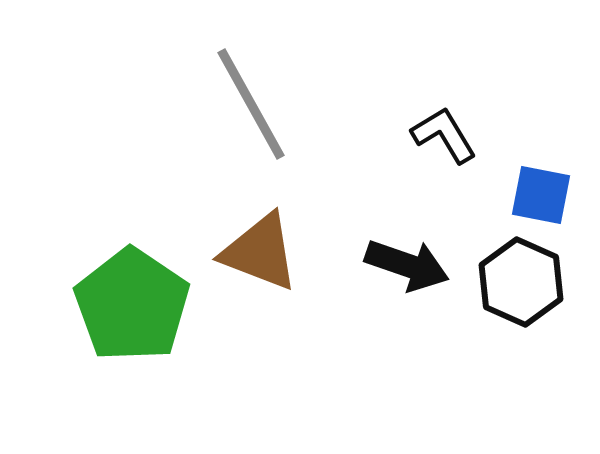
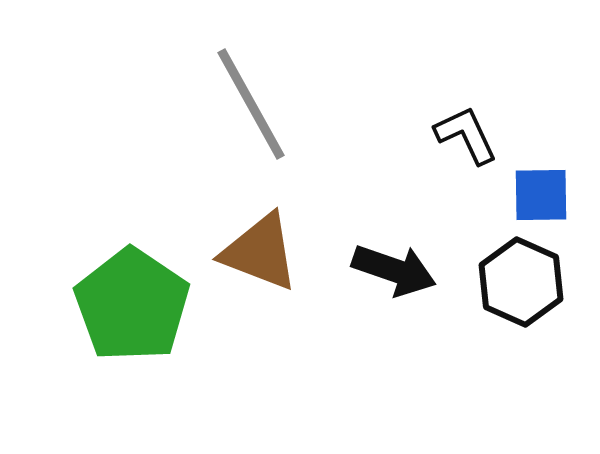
black L-shape: moved 22 px right; rotated 6 degrees clockwise
blue square: rotated 12 degrees counterclockwise
black arrow: moved 13 px left, 5 px down
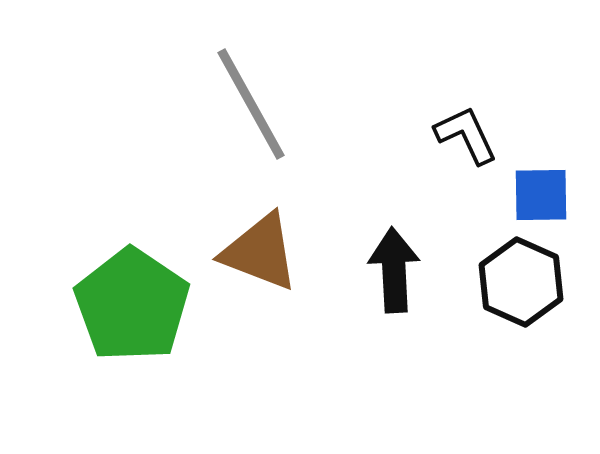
black arrow: rotated 112 degrees counterclockwise
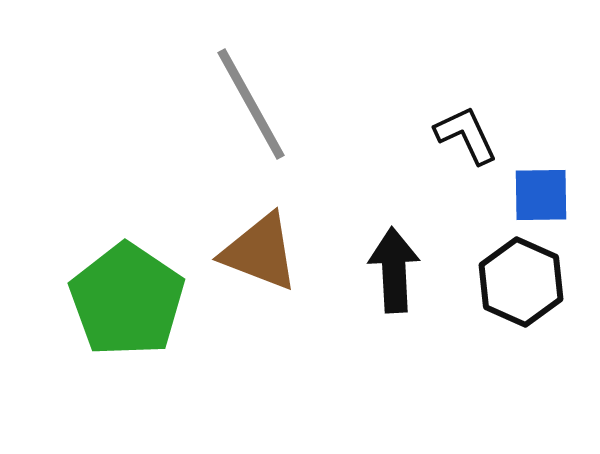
green pentagon: moved 5 px left, 5 px up
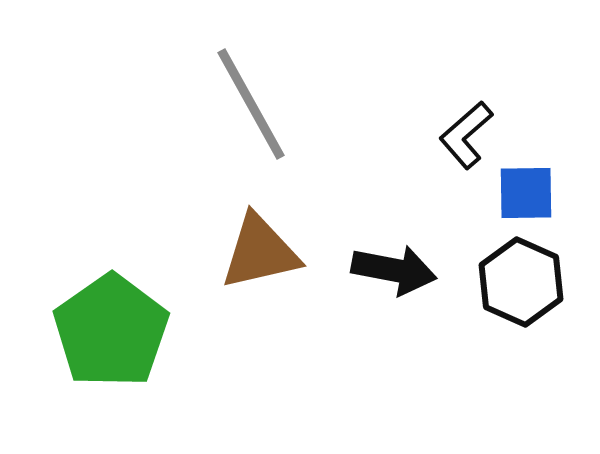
black L-shape: rotated 106 degrees counterclockwise
blue square: moved 15 px left, 2 px up
brown triangle: rotated 34 degrees counterclockwise
black arrow: rotated 104 degrees clockwise
green pentagon: moved 16 px left, 31 px down; rotated 3 degrees clockwise
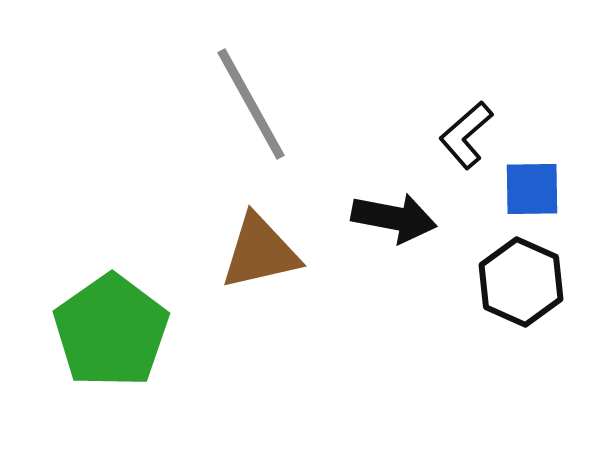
blue square: moved 6 px right, 4 px up
black arrow: moved 52 px up
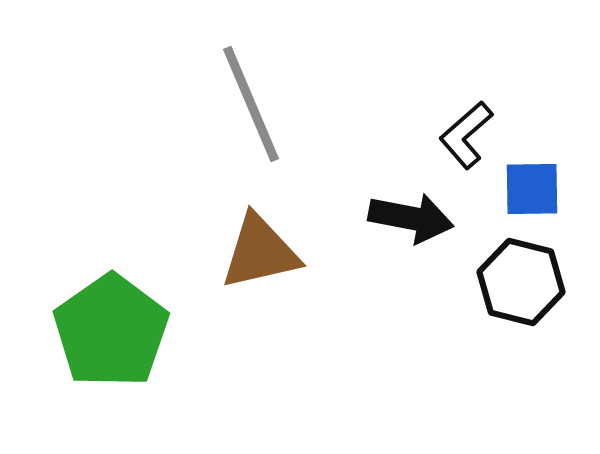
gray line: rotated 6 degrees clockwise
black arrow: moved 17 px right
black hexagon: rotated 10 degrees counterclockwise
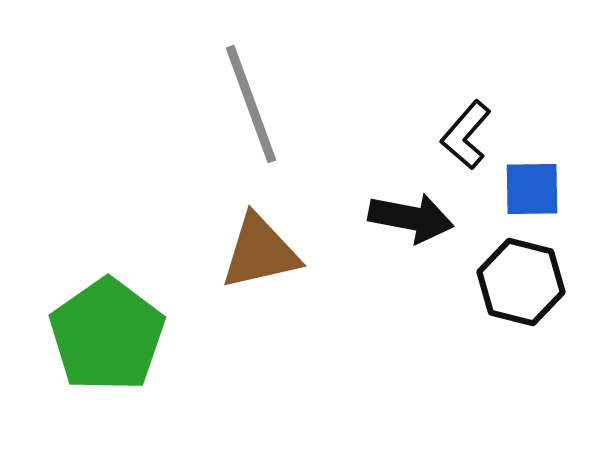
gray line: rotated 3 degrees clockwise
black L-shape: rotated 8 degrees counterclockwise
green pentagon: moved 4 px left, 4 px down
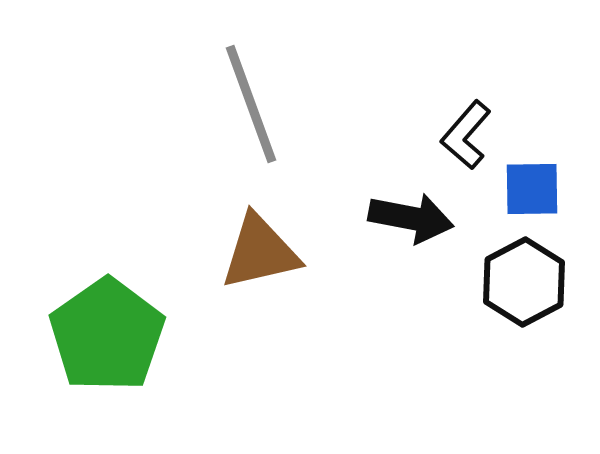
black hexagon: moved 3 px right; rotated 18 degrees clockwise
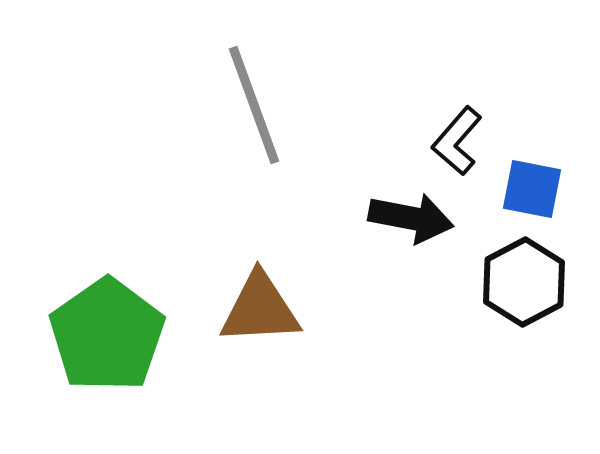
gray line: moved 3 px right, 1 px down
black L-shape: moved 9 px left, 6 px down
blue square: rotated 12 degrees clockwise
brown triangle: moved 57 px down; rotated 10 degrees clockwise
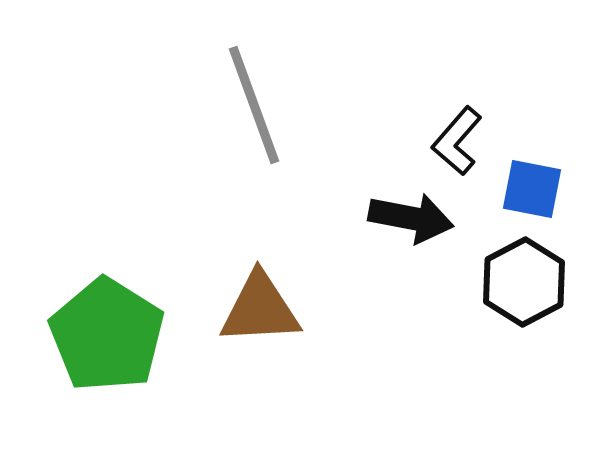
green pentagon: rotated 5 degrees counterclockwise
